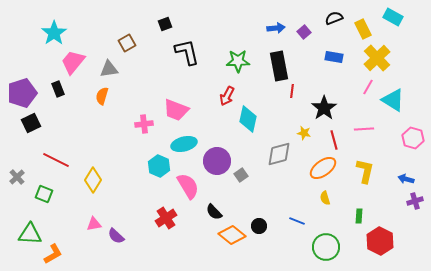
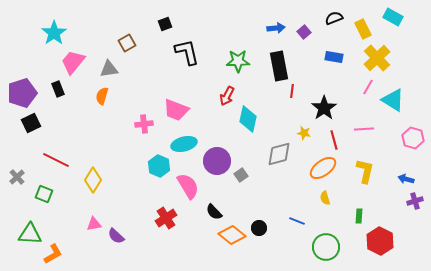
black circle at (259, 226): moved 2 px down
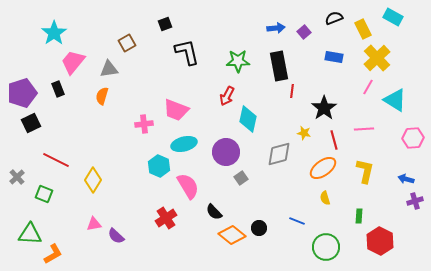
cyan triangle at (393, 100): moved 2 px right
pink hexagon at (413, 138): rotated 20 degrees counterclockwise
purple circle at (217, 161): moved 9 px right, 9 px up
gray square at (241, 175): moved 3 px down
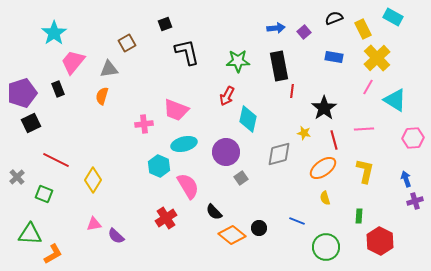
blue arrow at (406, 179): rotated 56 degrees clockwise
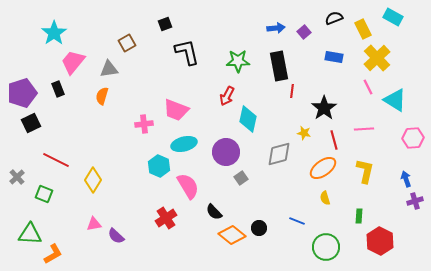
pink line at (368, 87): rotated 56 degrees counterclockwise
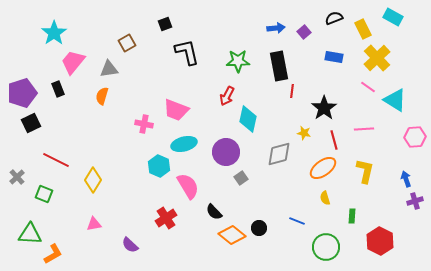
pink line at (368, 87): rotated 28 degrees counterclockwise
pink cross at (144, 124): rotated 18 degrees clockwise
pink hexagon at (413, 138): moved 2 px right, 1 px up
green rectangle at (359, 216): moved 7 px left
purple semicircle at (116, 236): moved 14 px right, 9 px down
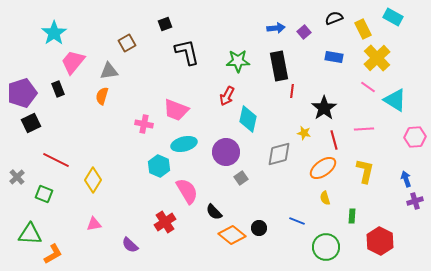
gray triangle at (109, 69): moved 2 px down
pink semicircle at (188, 186): moved 1 px left, 5 px down
red cross at (166, 218): moved 1 px left, 4 px down
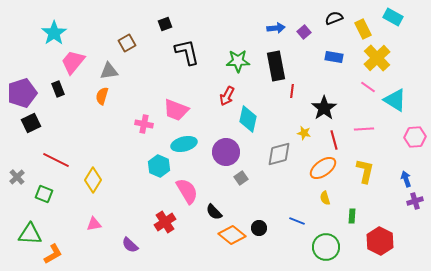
black rectangle at (279, 66): moved 3 px left
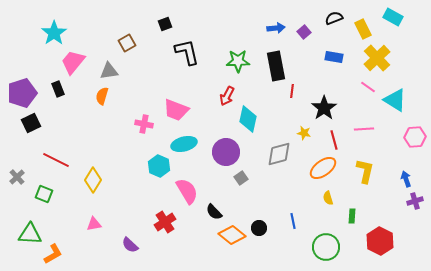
yellow semicircle at (325, 198): moved 3 px right
blue line at (297, 221): moved 4 px left; rotated 56 degrees clockwise
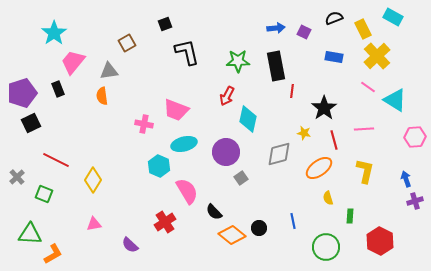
purple square at (304, 32): rotated 24 degrees counterclockwise
yellow cross at (377, 58): moved 2 px up
orange semicircle at (102, 96): rotated 24 degrees counterclockwise
orange ellipse at (323, 168): moved 4 px left
green rectangle at (352, 216): moved 2 px left
